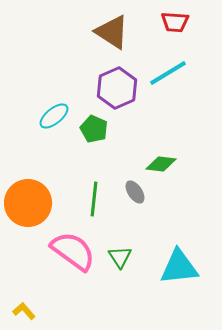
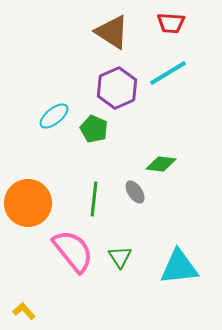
red trapezoid: moved 4 px left, 1 px down
pink semicircle: rotated 15 degrees clockwise
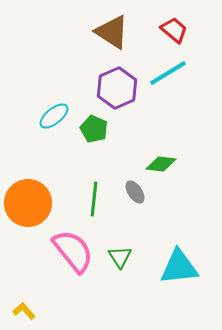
red trapezoid: moved 3 px right, 7 px down; rotated 144 degrees counterclockwise
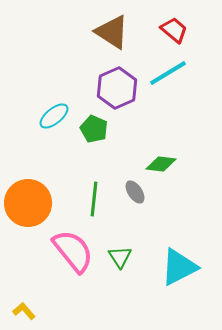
cyan triangle: rotated 21 degrees counterclockwise
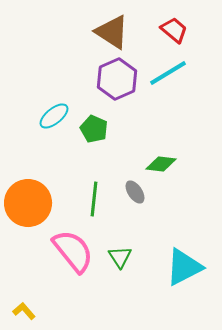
purple hexagon: moved 9 px up
cyan triangle: moved 5 px right
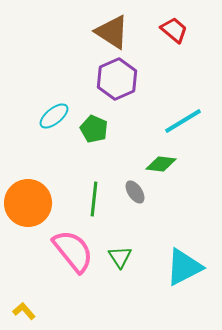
cyan line: moved 15 px right, 48 px down
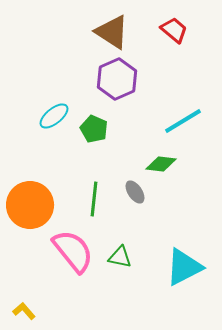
orange circle: moved 2 px right, 2 px down
green triangle: rotated 45 degrees counterclockwise
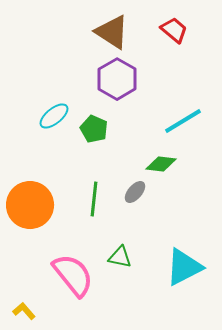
purple hexagon: rotated 6 degrees counterclockwise
gray ellipse: rotated 75 degrees clockwise
pink semicircle: moved 24 px down
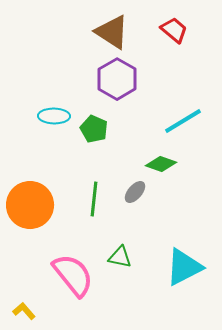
cyan ellipse: rotated 40 degrees clockwise
green diamond: rotated 12 degrees clockwise
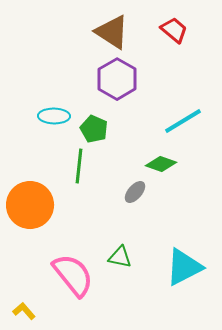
green line: moved 15 px left, 33 px up
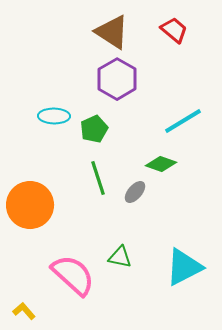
green pentagon: rotated 24 degrees clockwise
green line: moved 19 px right, 12 px down; rotated 24 degrees counterclockwise
pink semicircle: rotated 9 degrees counterclockwise
